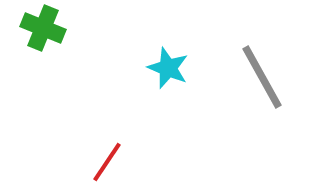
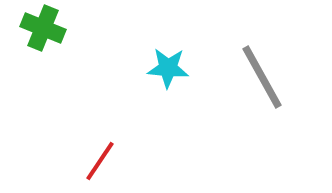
cyan star: rotated 18 degrees counterclockwise
red line: moved 7 px left, 1 px up
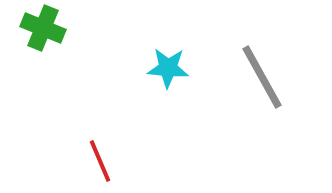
red line: rotated 57 degrees counterclockwise
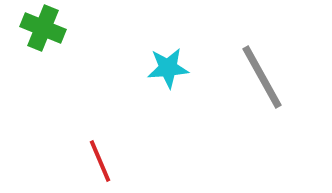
cyan star: rotated 9 degrees counterclockwise
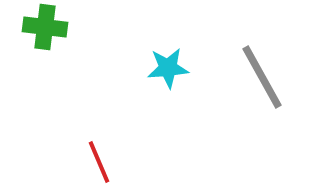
green cross: moved 2 px right, 1 px up; rotated 15 degrees counterclockwise
red line: moved 1 px left, 1 px down
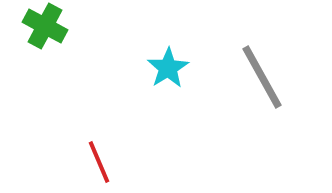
green cross: moved 1 px up; rotated 21 degrees clockwise
cyan star: rotated 27 degrees counterclockwise
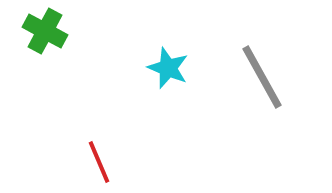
green cross: moved 5 px down
cyan star: rotated 18 degrees counterclockwise
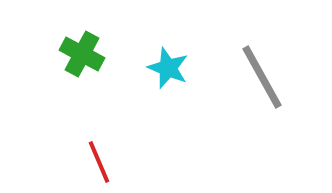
green cross: moved 37 px right, 23 px down
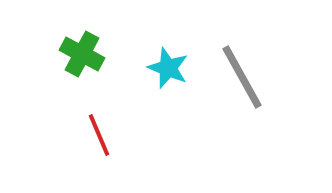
gray line: moved 20 px left
red line: moved 27 px up
